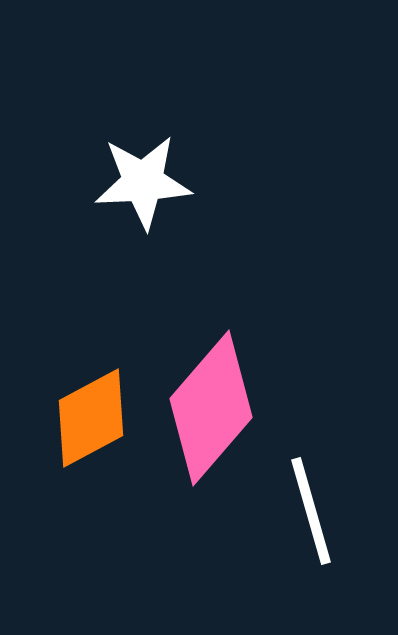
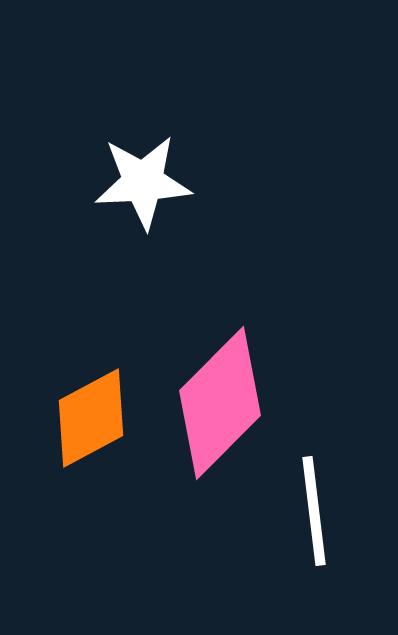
pink diamond: moved 9 px right, 5 px up; rotated 4 degrees clockwise
white line: moved 3 px right; rotated 9 degrees clockwise
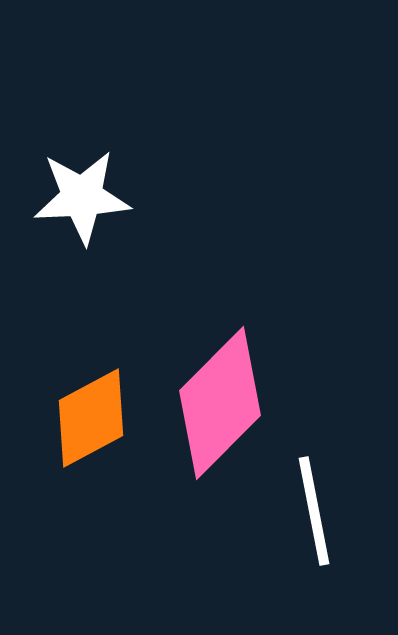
white star: moved 61 px left, 15 px down
white line: rotated 4 degrees counterclockwise
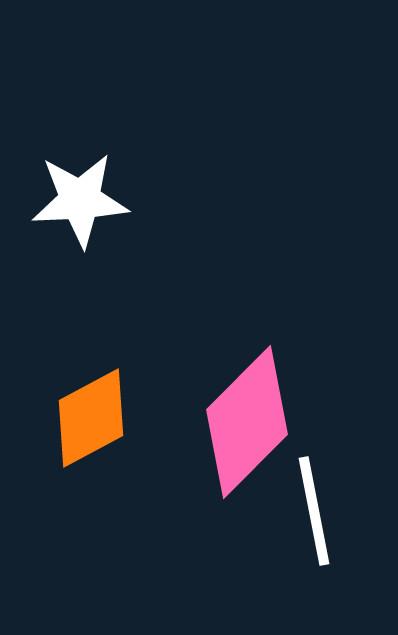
white star: moved 2 px left, 3 px down
pink diamond: moved 27 px right, 19 px down
